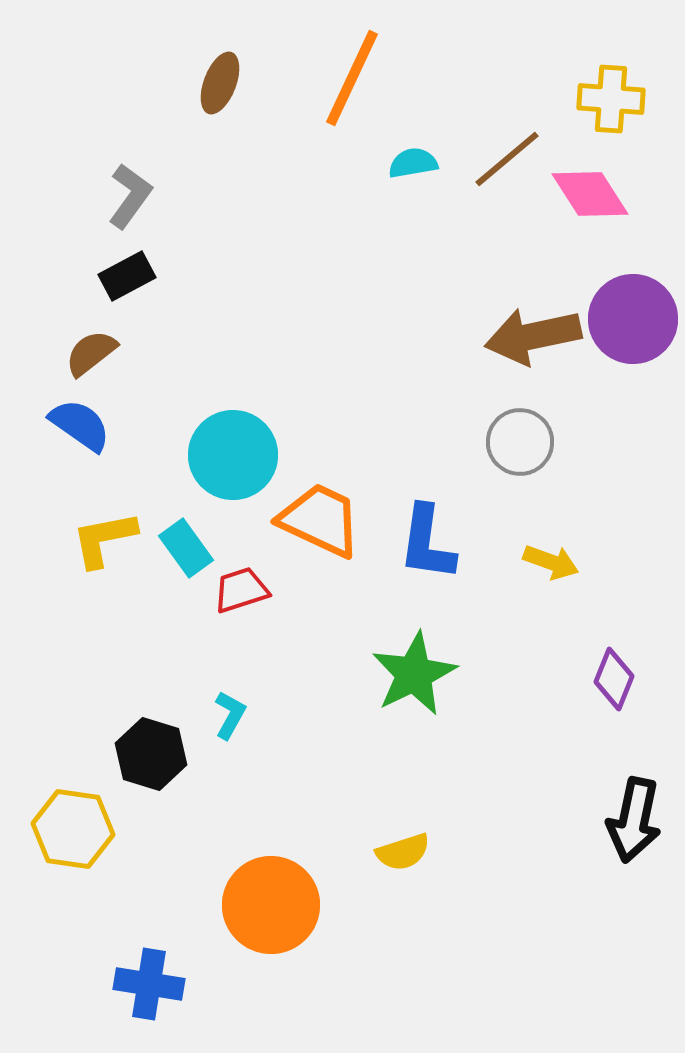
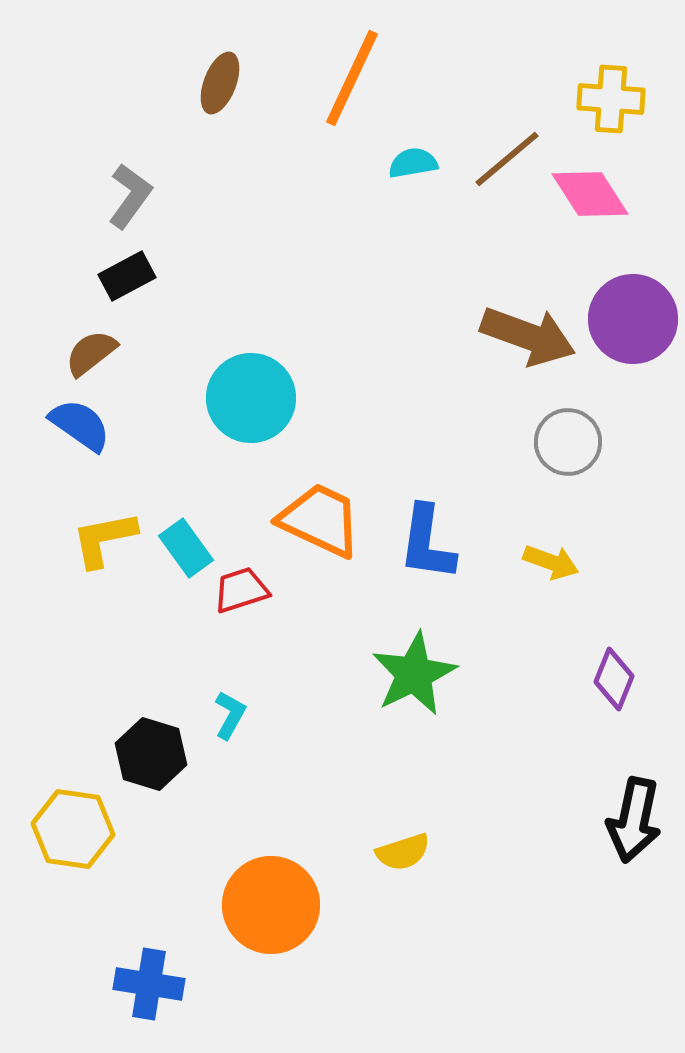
brown arrow: moved 5 px left; rotated 148 degrees counterclockwise
gray circle: moved 48 px right
cyan circle: moved 18 px right, 57 px up
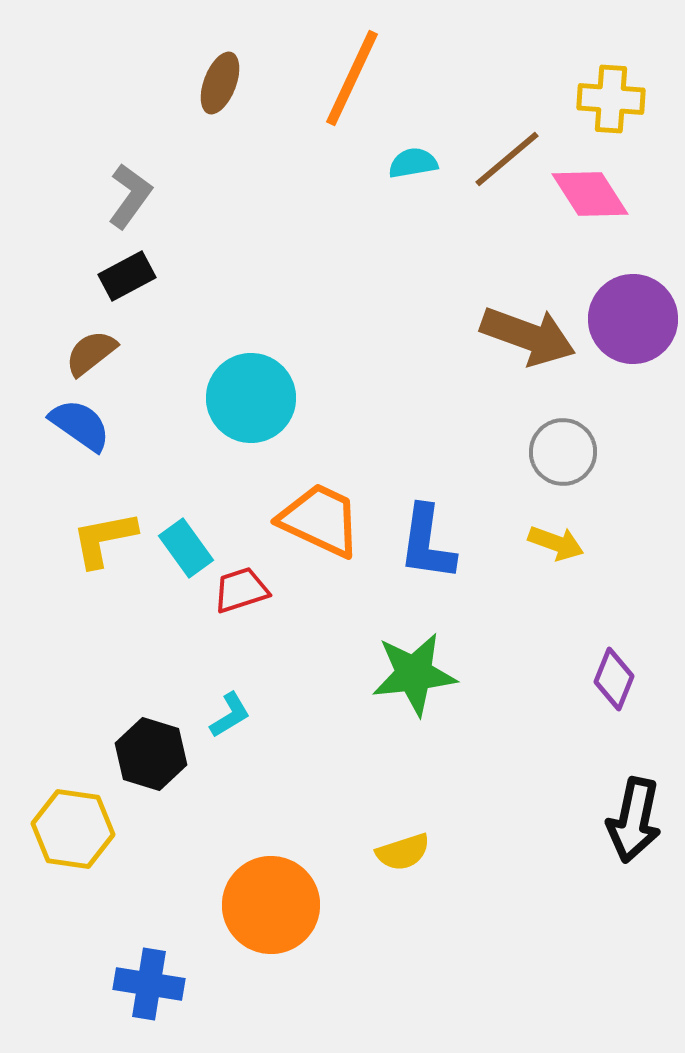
gray circle: moved 5 px left, 10 px down
yellow arrow: moved 5 px right, 19 px up
green star: rotated 20 degrees clockwise
cyan L-shape: rotated 30 degrees clockwise
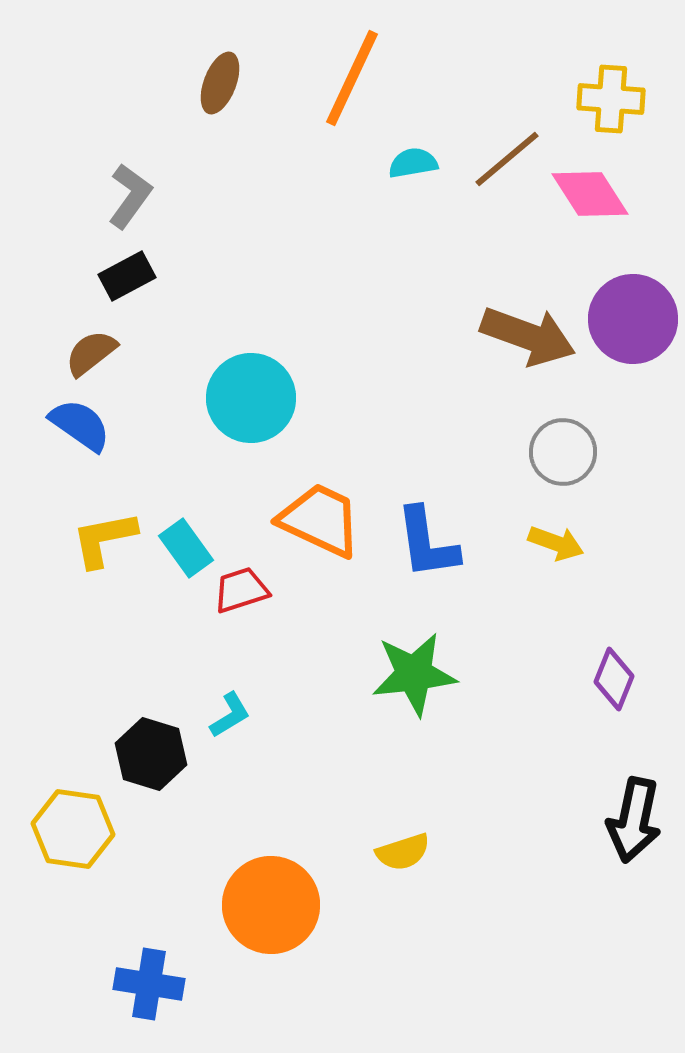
blue L-shape: rotated 16 degrees counterclockwise
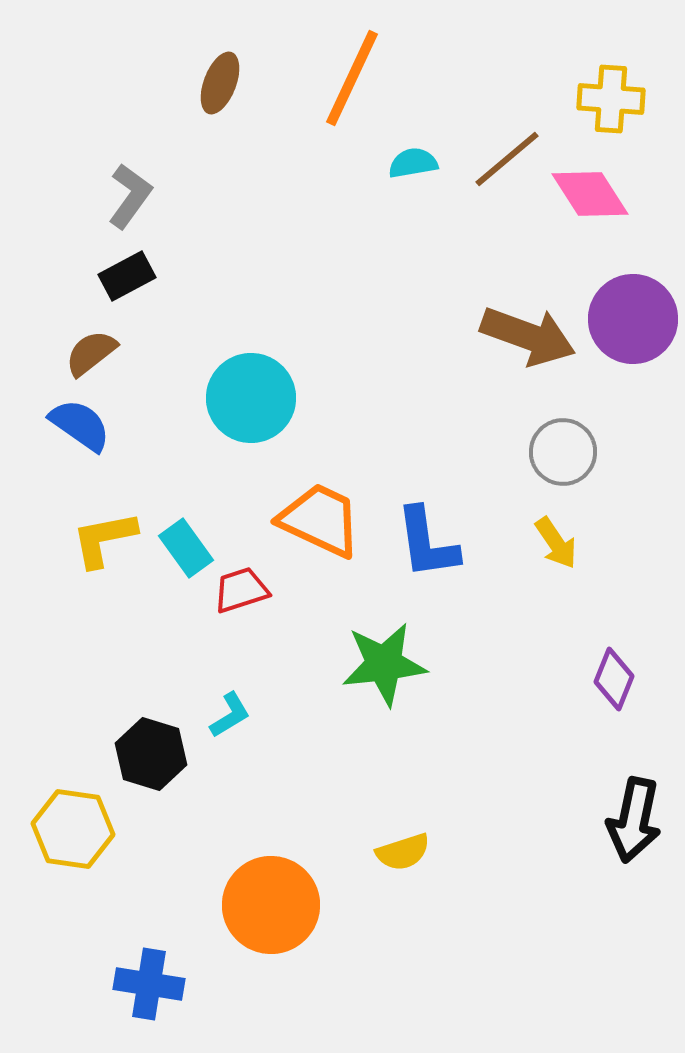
yellow arrow: rotated 36 degrees clockwise
green star: moved 30 px left, 10 px up
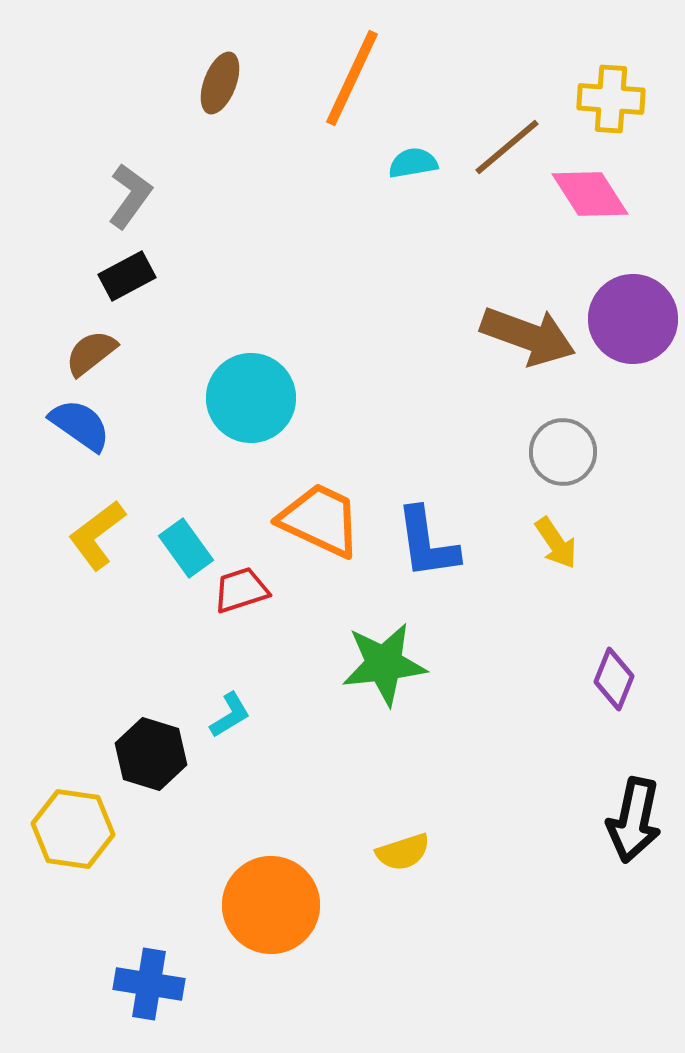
brown line: moved 12 px up
yellow L-shape: moved 7 px left, 4 px up; rotated 26 degrees counterclockwise
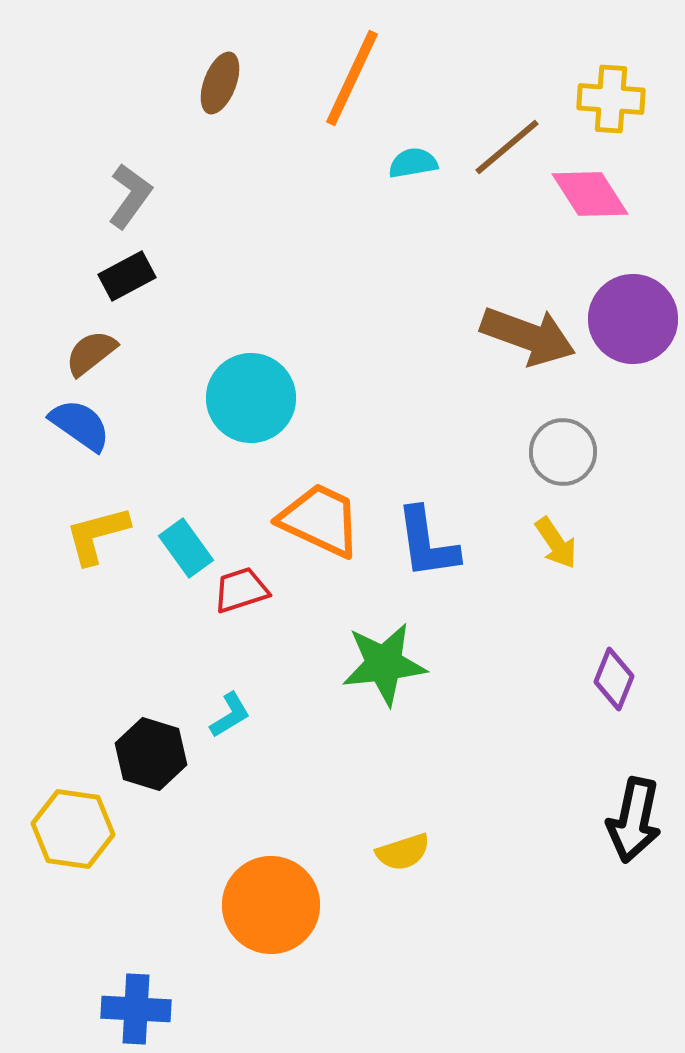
yellow L-shape: rotated 22 degrees clockwise
blue cross: moved 13 px left, 25 px down; rotated 6 degrees counterclockwise
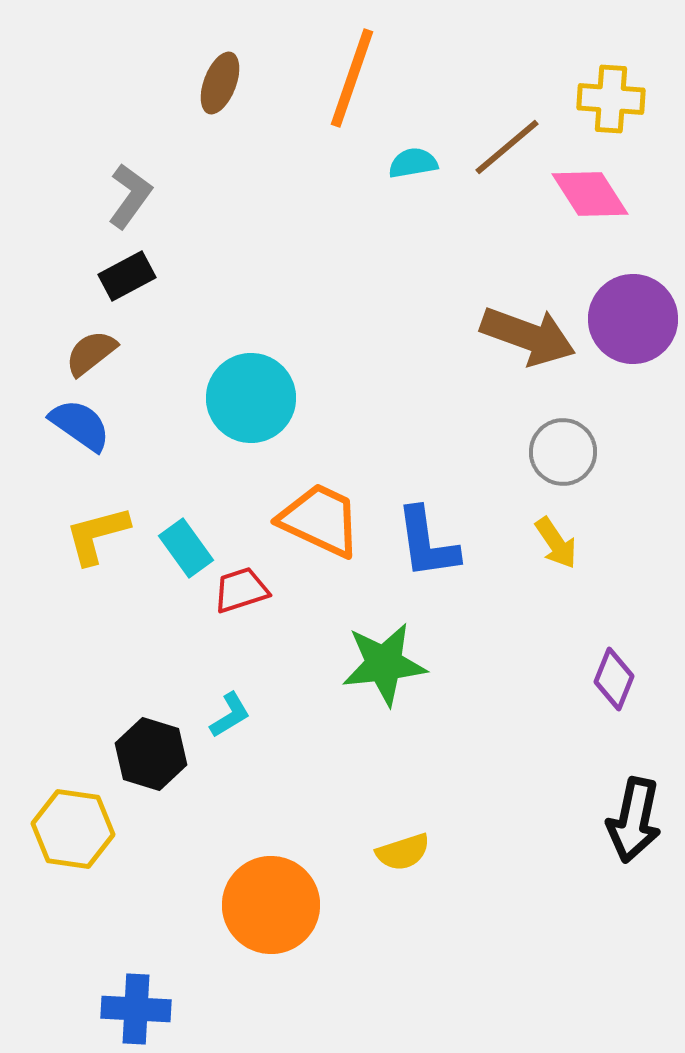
orange line: rotated 6 degrees counterclockwise
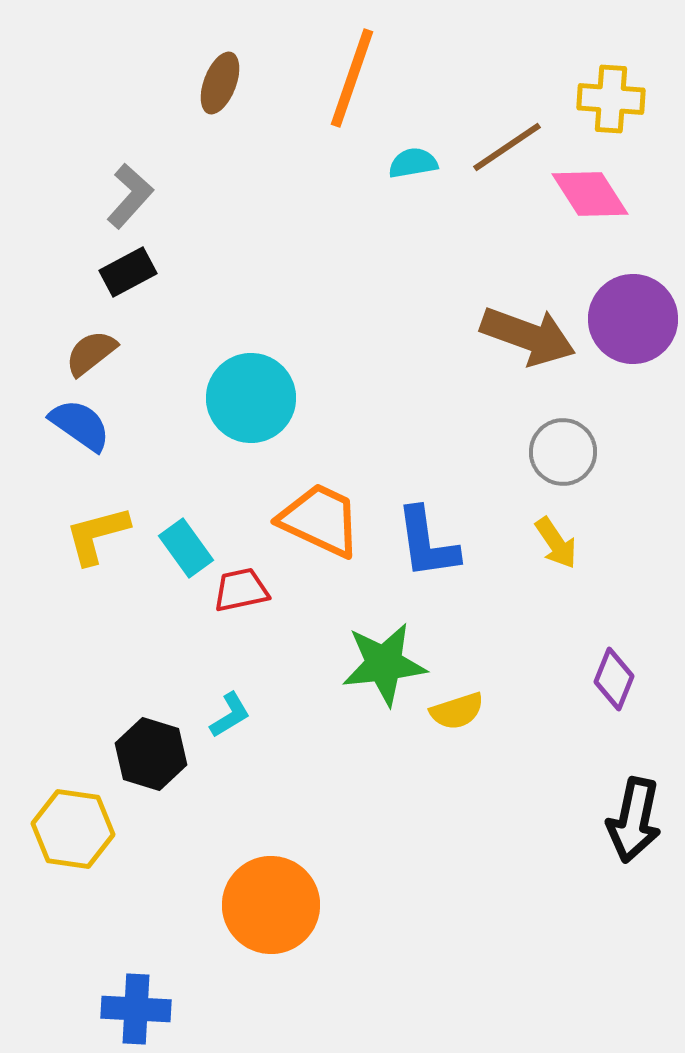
brown line: rotated 6 degrees clockwise
gray L-shape: rotated 6 degrees clockwise
black rectangle: moved 1 px right, 4 px up
red trapezoid: rotated 6 degrees clockwise
yellow semicircle: moved 54 px right, 141 px up
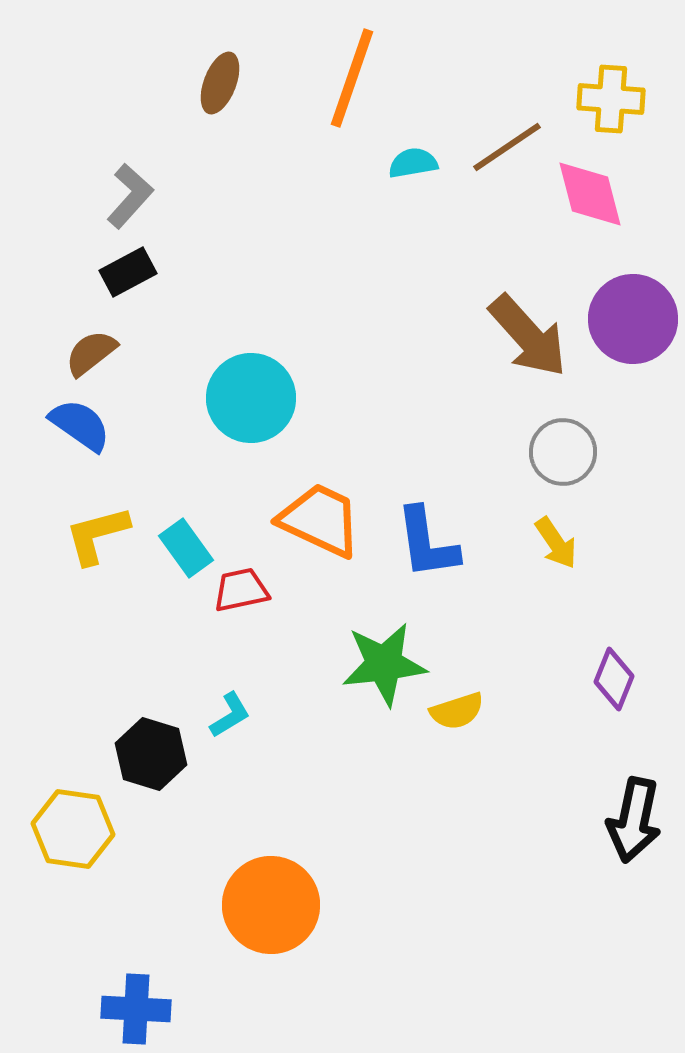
pink diamond: rotated 18 degrees clockwise
brown arrow: rotated 28 degrees clockwise
